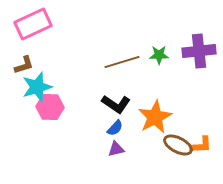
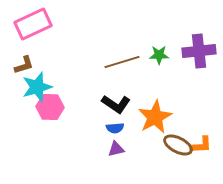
blue semicircle: rotated 42 degrees clockwise
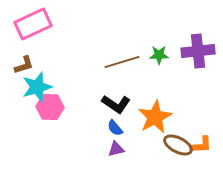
purple cross: moved 1 px left
blue semicircle: rotated 54 degrees clockwise
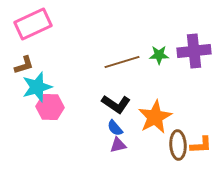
purple cross: moved 4 px left
brown ellipse: rotated 60 degrees clockwise
purple triangle: moved 2 px right, 4 px up
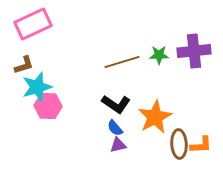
pink hexagon: moved 2 px left, 1 px up
brown ellipse: moved 1 px right, 1 px up
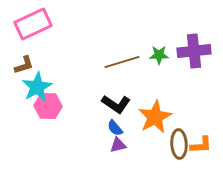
cyan star: rotated 12 degrees counterclockwise
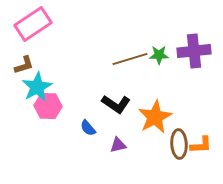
pink rectangle: rotated 9 degrees counterclockwise
brown line: moved 8 px right, 3 px up
blue semicircle: moved 27 px left
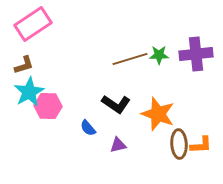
purple cross: moved 2 px right, 3 px down
cyan star: moved 8 px left, 5 px down
orange star: moved 3 px right, 3 px up; rotated 24 degrees counterclockwise
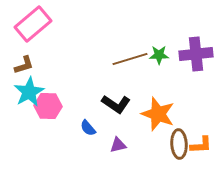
pink rectangle: rotated 6 degrees counterclockwise
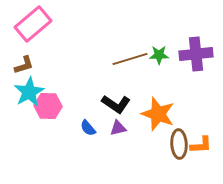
purple triangle: moved 17 px up
